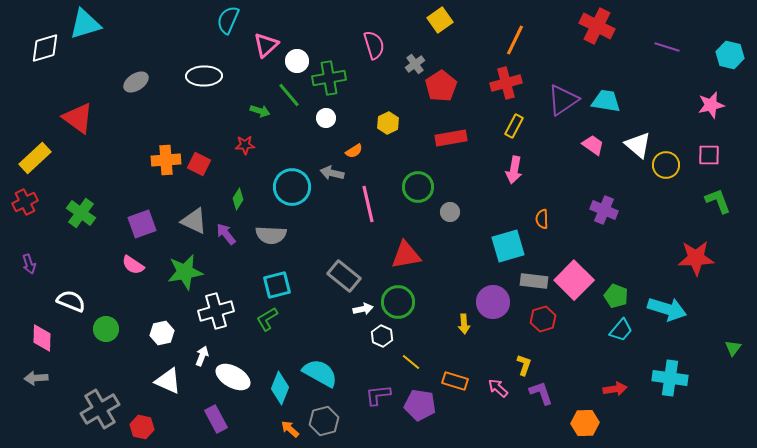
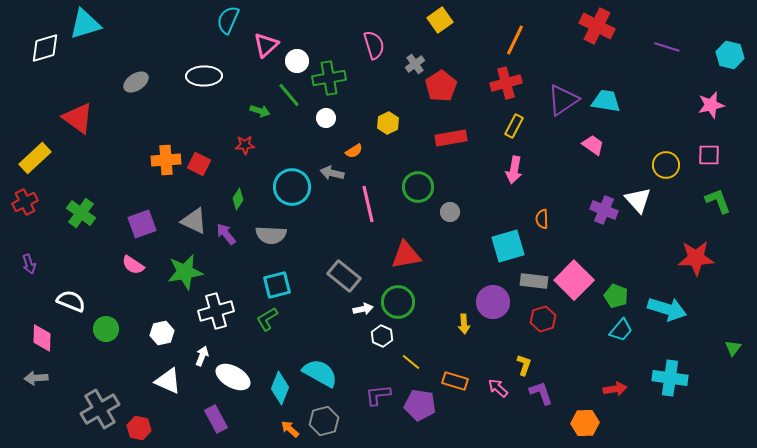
white triangle at (638, 145): moved 55 px down; rotated 8 degrees clockwise
red hexagon at (142, 427): moved 3 px left, 1 px down
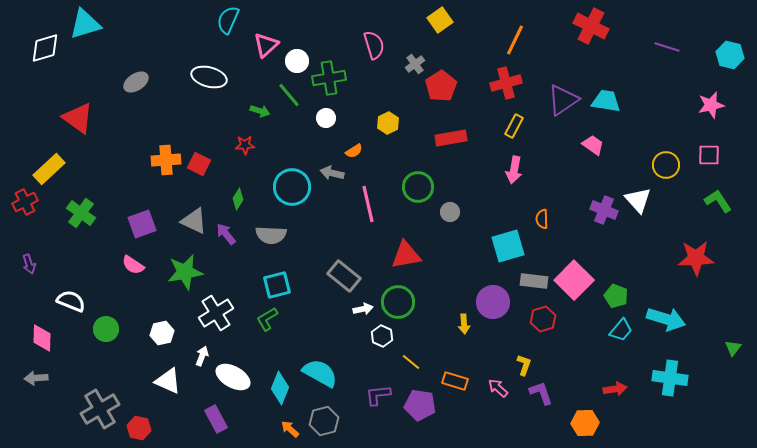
red cross at (597, 26): moved 6 px left
white ellipse at (204, 76): moved 5 px right, 1 px down; rotated 16 degrees clockwise
yellow rectangle at (35, 158): moved 14 px right, 11 px down
green L-shape at (718, 201): rotated 12 degrees counterclockwise
cyan arrow at (667, 309): moved 1 px left, 10 px down
white cross at (216, 311): moved 2 px down; rotated 16 degrees counterclockwise
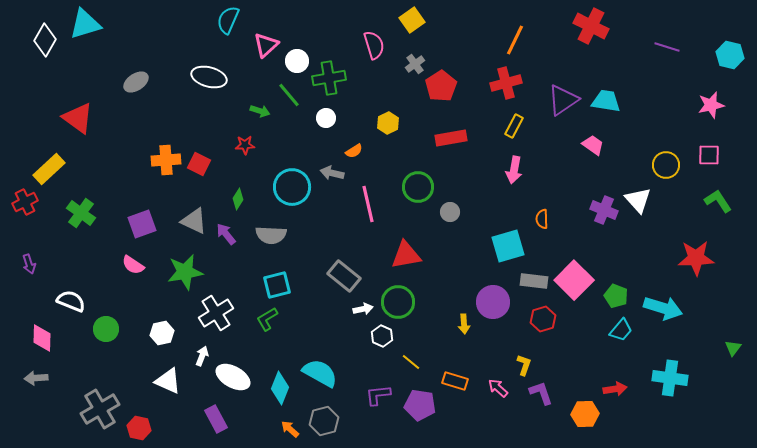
yellow square at (440, 20): moved 28 px left
white diamond at (45, 48): moved 8 px up; rotated 44 degrees counterclockwise
cyan arrow at (666, 319): moved 3 px left, 11 px up
orange hexagon at (585, 423): moved 9 px up
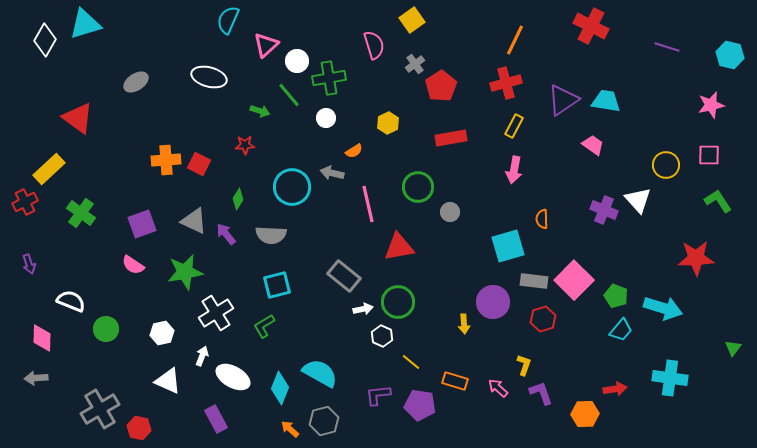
red triangle at (406, 255): moved 7 px left, 8 px up
green L-shape at (267, 319): moved 3 px left, 7 px down
